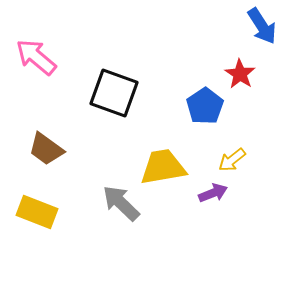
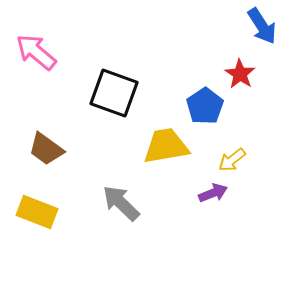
pink arrow: moved 5 px up
yellow trapezoid: moved 3 px right, 21 px up
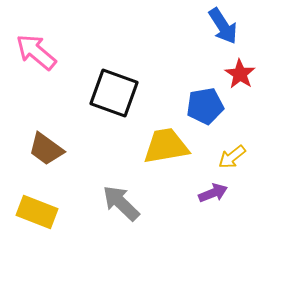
blue arrow: moved 39 px left
blue pentagon: rotated 24 degrees clockwise
yellow arrow: moved 3 px up
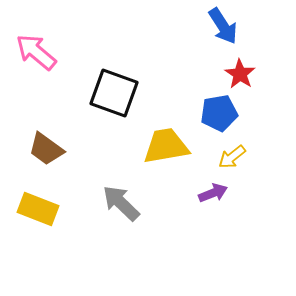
blue pentagon: moved 14 px right, 7 px down
yellow rectangle: moved 1 px right, 3 px up
